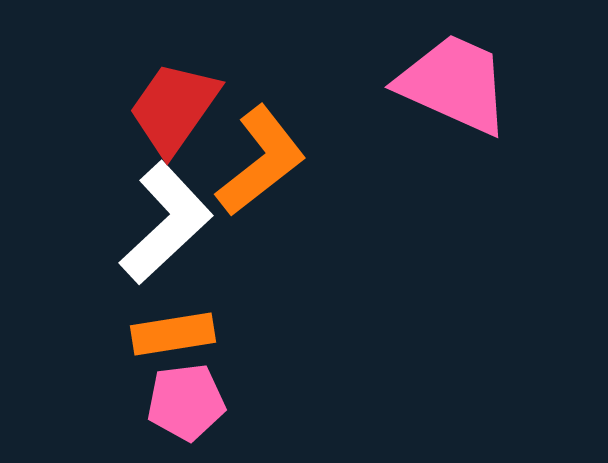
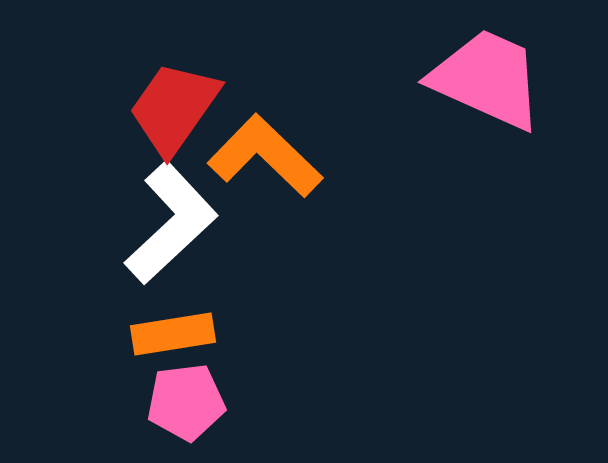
pink trapezoid: moved 33 px right, 5 px up
orange L-shape: moved 4 px right, 5 px up; rotated 98 degrees counterclockwise
white L-shape: moved 5 px right
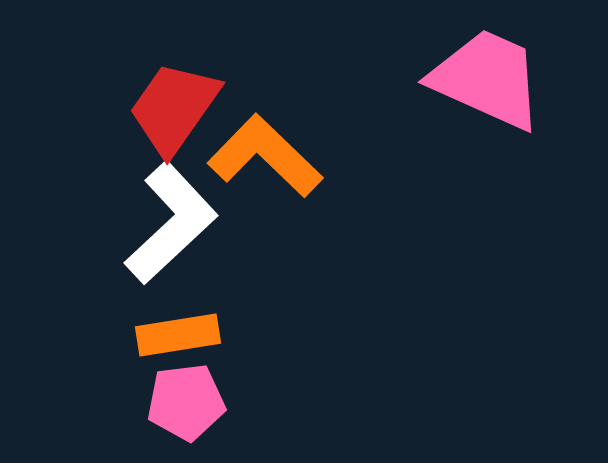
orange rectangle: moved 5 px right, 1 px down
